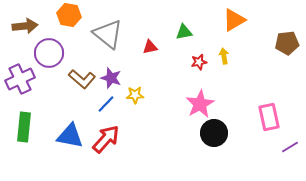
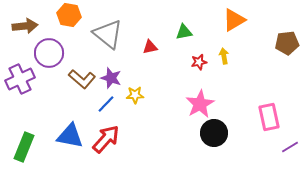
green rectangle: moved 20 px down; rotated 16 degrees clockwise
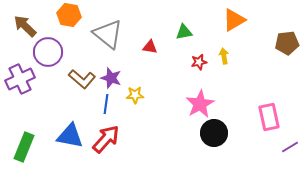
brown arrow: rotated 130 degrees counterclockwise
red triangle: rotated 21 degrees clockwise
purple circle: moved 1 px left, 1 px up
blue line: rotated 36 degrees counterclockwise
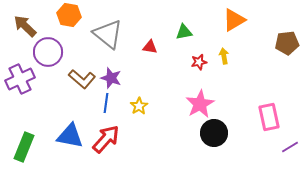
yellow star: moved 4 px right, 11 px down; rotated 30 degrees counterclockwise
blue line: moved 1 px up
